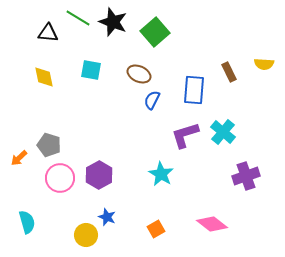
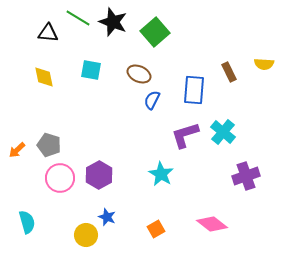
orange arrow: moved 2 px left, 8 px up
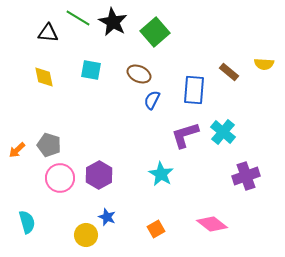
black star: rotated 8 degrees clockwise
brown rectangle: rotated 24 degrees counterclockwise
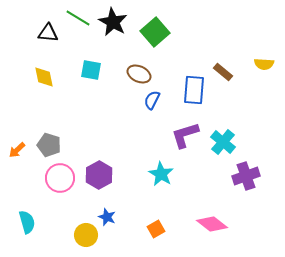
brown rectangle: moved 6 px left
cyan cross: moved 10 px down
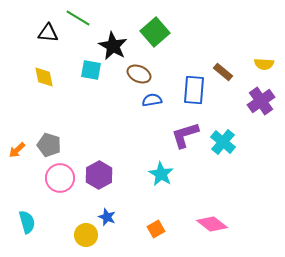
black star: moved 24 px down
blue semicircle: rotated 54 degrees clockwise
purple cross: moved 15 px right, 75 px up; rotated 16 degrees counterclockwise
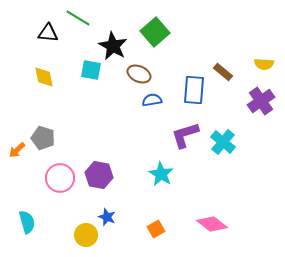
gray pentagon: moved 6 px left, 7 px up
purple hexagon: rotated 20 degrees counterclockwise
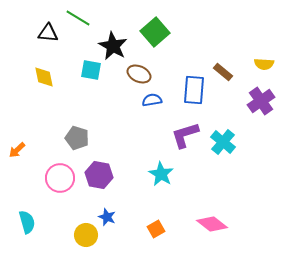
gray pentagon: moved 34 px right
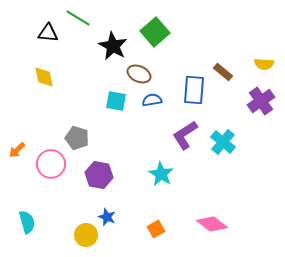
cyan square: moved 25 px right, 31 px down
purple L-shape: rotated 16 degrees counterclockwise
pink circle: moved 9 px left, 14 px up
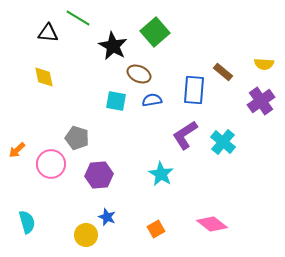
purple hexagon: rotated 16 degrees counterclockwise
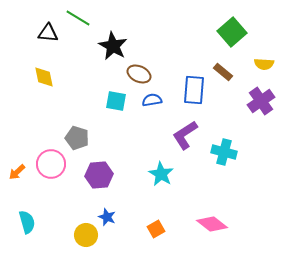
green square: moved 77 px right
cyan cross: moved 1 px right, 10 px down; rotated 25 degrees counterclockwise
orange arrow: moved 22 px down
